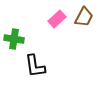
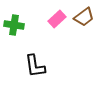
brown trapezoid: rotated 25 degrees clockwise
green cross: moved 14 px up
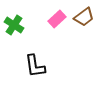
green cross: rotated 24 degrees clockwise
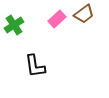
brown trapezoid: moved 3 px up
green cross: rotated 24 degrees clockwise
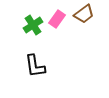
pink rectangle: rotated 12 degrees counterclockwise
green cross: moved 19 px right
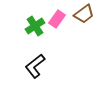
green cross: moved 2 px right, 1 px down
black L-shape: rotated 60 degrees clockwise
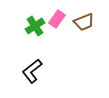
brown trapezoid: moved 8 px down; rotated 15 degrees clockwise
black L-shape: moved 3 px left, 5 px down
